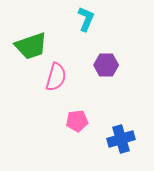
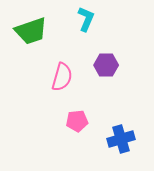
green trapezoid: moved 15 px up
pink semicircle: moved 6 px right
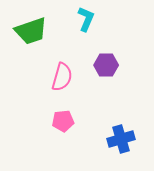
pink pentagon: moved 14 px left
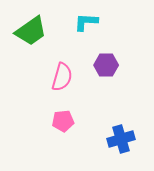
cyan L-shape: moved 3 px down; rotated 110 degrees counterclockwise
green trapezoid: rotated 16 degrees counterclockwise
